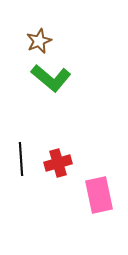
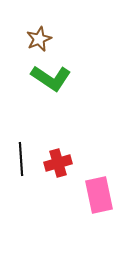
brown star: moved 2 px up
green L-shape: rotated 6 degrees counterclockwise
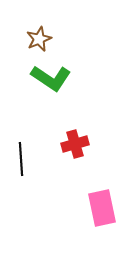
red cross: moved 17 px right, 19 px up
pink rectangle: moved 3 px right, 13 px down
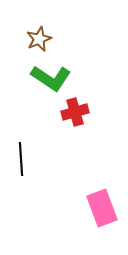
red cross: moved 32 px up
pink rectangle: rotated 9 degrees counterclockwise
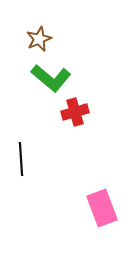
green L-shape: rotated 6 degrees clockwise
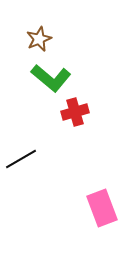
black line: rotated 64 degrees clockwise
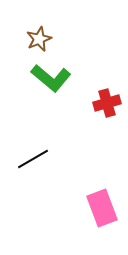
red cross: moved 32 px right, 9 px up
black line: moved 12 px right
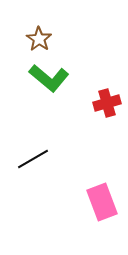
brown star: rotated 15 degrees counterclockwise
green L-shape: moved 2 px left
pink rectangle: moved 6 px up
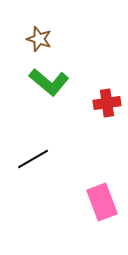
brown star: rotated 15 degrees counterclockwise
green L-shape: moved 4 px down
red cross: rotated 8 degrees clockwise
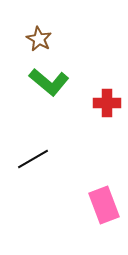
brown star: rotated 10 degrees clockwise
red cross: rotated 8 degrees clockwise
pink rectangle: moved 2 px right, 3 px down
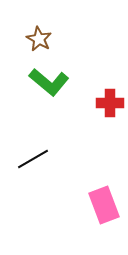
red cross: moved 3 px right
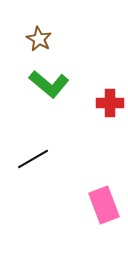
green L-shape: moved 2 px down
